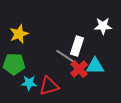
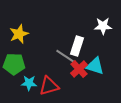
cyan triangle: rotated 18 degrees clockwise
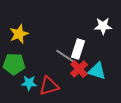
white rectangle: moved 1 px right, 3 px down
cyan triangle: moved 2 px right, 5 px down
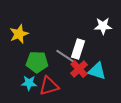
green pentagon: moved 23 px right, 2 px up
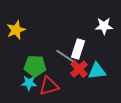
white star: moved 1 px right
yellow star: moved 3 px left, 4 px up
green pentagon: moved 2 px left, 4 px down
cyan triangle: rotated 24 degrees counterclockwise
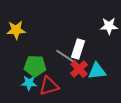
white star: moved 5 px right
yellow star: rotated 18 degrees clockwise
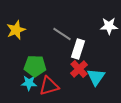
yellow star: rotated 18 degrees counterclockwise
gray line: moved 3 px left, 22 px up
cyan triangle: moved 1 px left, 6 px down; rotated 48 degrees counterclockwise
